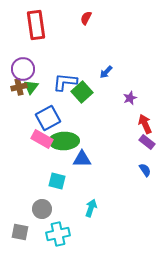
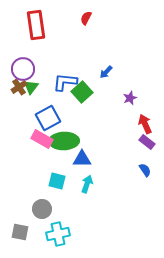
brown cross: rotated 21 degrees counterclockwise
cyan arrow: moved 4 px left, 24 px up
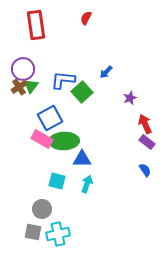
blue L-shape: moved 2 px left, 2 px up
green triangle: moved 1 px up
blue square: moved 2 px right
gray square: moved 13 px right
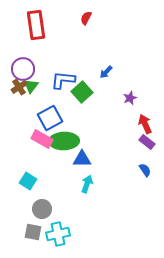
cyan square: moved 29 px left; rotated 18 degrees clockwise
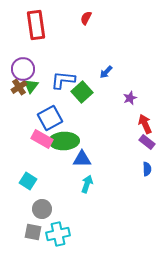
blue semicircle: moved 2 px right, 1 px up; rotated 32 degrees clockwise
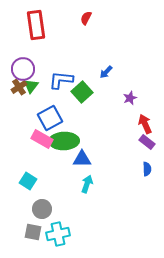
blue L-shape: moved 2 px left
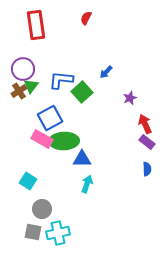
brown cross: moved 4 px down
cyan cross: moved 1 px up
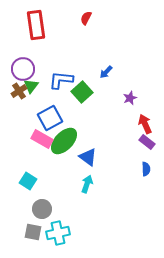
green ellipse: rotated 44 degrees counterclockwise
blue triangle: moved 6 px right, 2 px up; rotated 36 degrees clockwise
blue semicircle: moved 1 px left
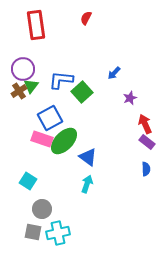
blue arrow: moved 8 px right, 1 px down
pink rectangle: rotated 10 degrees counterclockwise
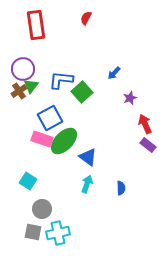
purple rectangle: moved 1 px right, 3 px down
blue semicircle: moved 25 px left, 19 px down
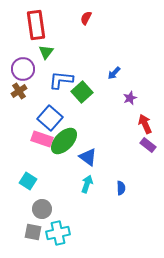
green triangle: moved 15 px right, 34 px up
blue square: rotated 20 degrees counterclockwise
